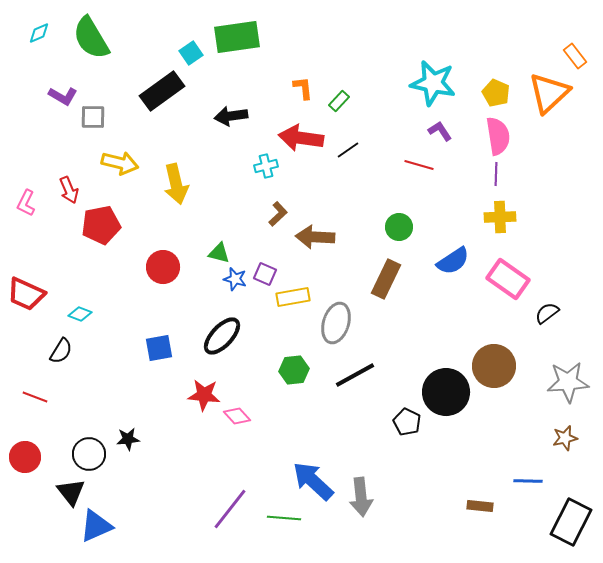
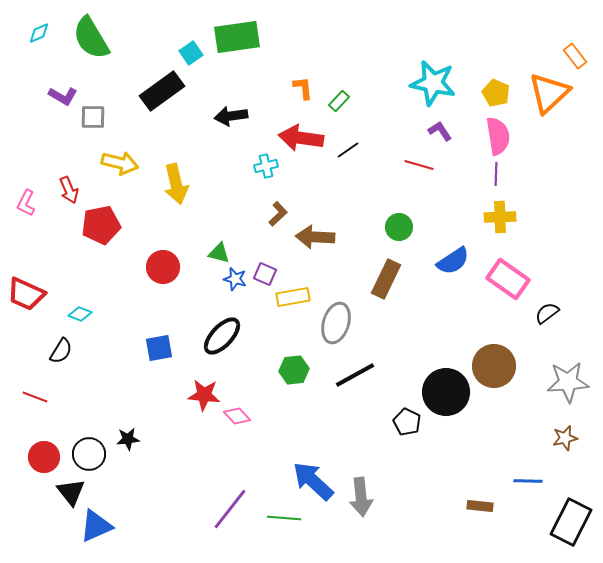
red circle at (25, 457): moved 19 px right
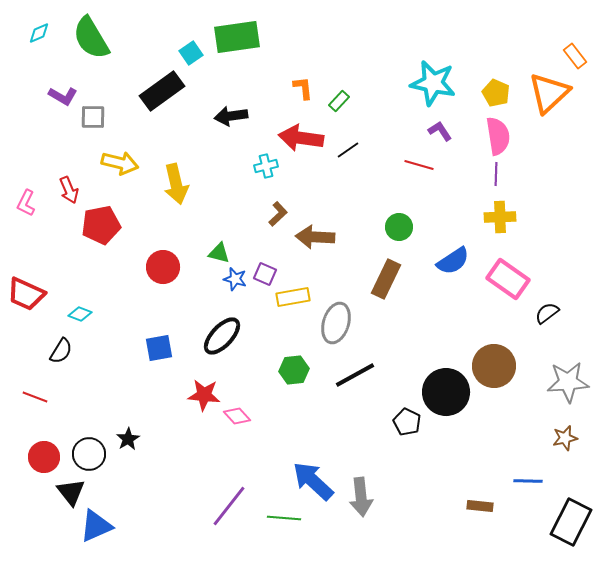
black star at (128, 439): rotated 25 degrees counterclockwise
purple line at (230, 509): moved 1 px left, 3 px up
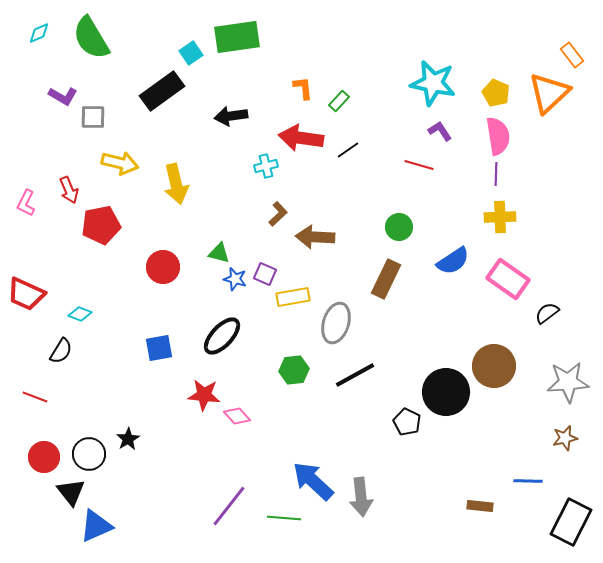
orange rectangle at (575, 56): moved 3 px left, 1 px up
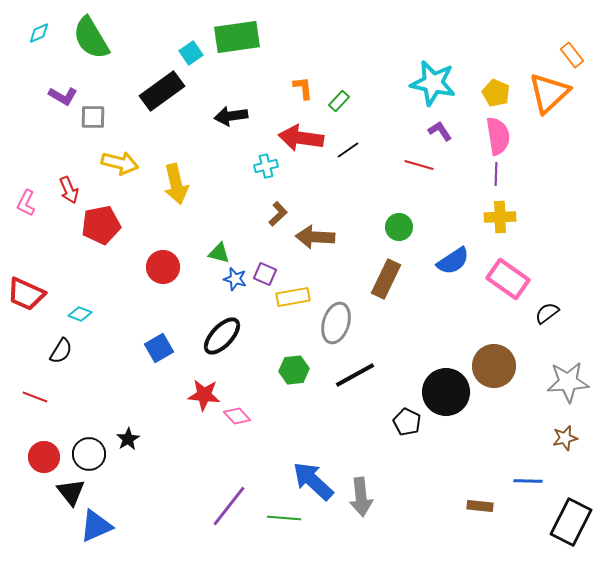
blue square at (159, 348): rotated 20 degrees counterclockwise
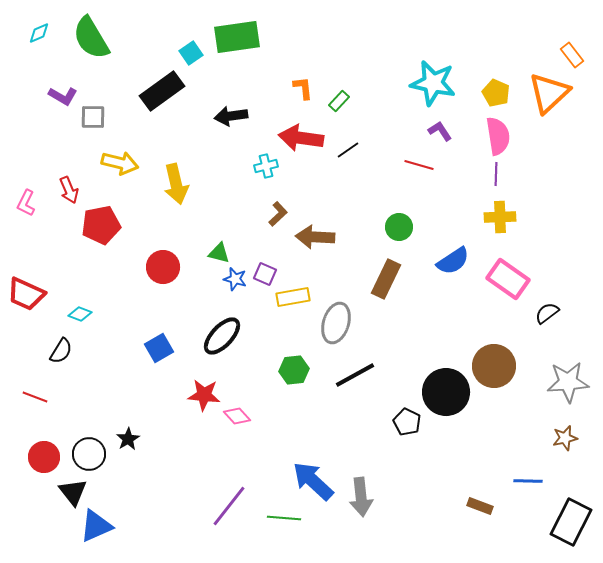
black triangle at (71, 492): moved 2 px right
brown rectangle at (480, 506): rotated 15 degrees clockwise
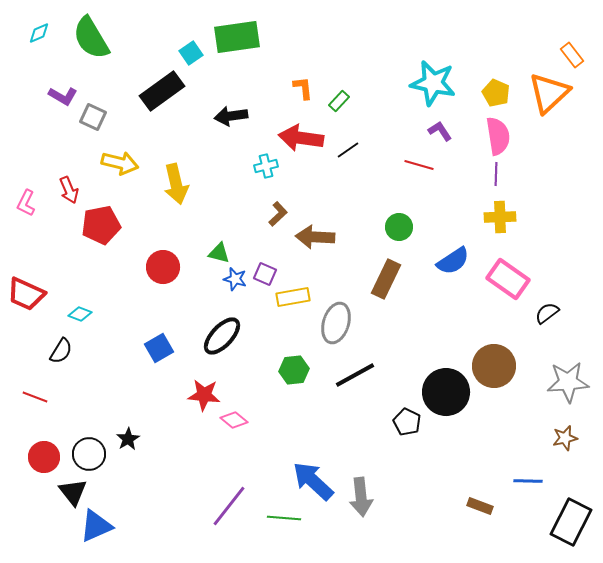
gray square at (93, 117): rotated 24 degrees clockwise
pink diamond at (237, 416): moved 3 px left, 4 px down; rotated 8 degrees counterclockwise
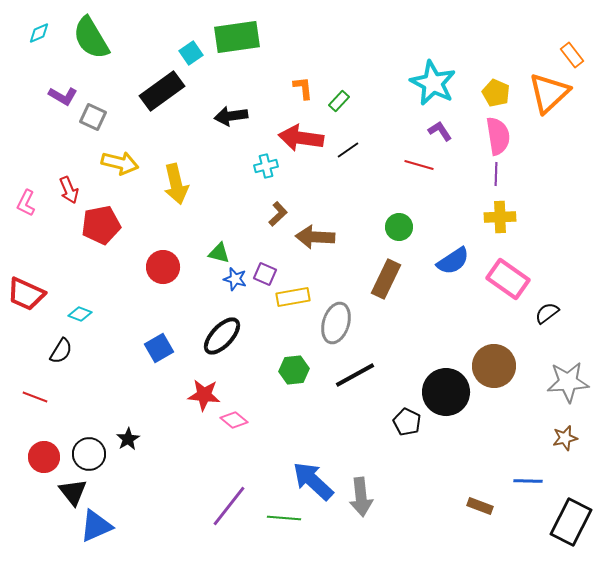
cyan star at (433, 83): rotated 15 degrees clockwise
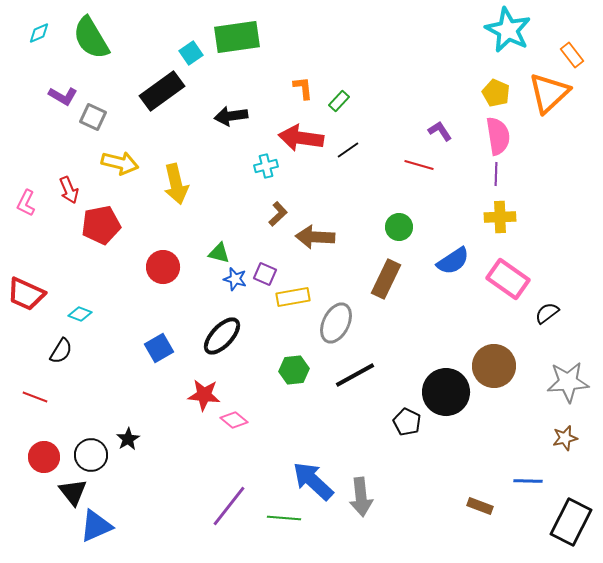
cyan star at (433, 83): moved 75 px right, 53 px up
gray ellipse at (336, 323): rotated 9 degrees clockwise
black circle at (89, 454): moved 2 px right, 1 px down
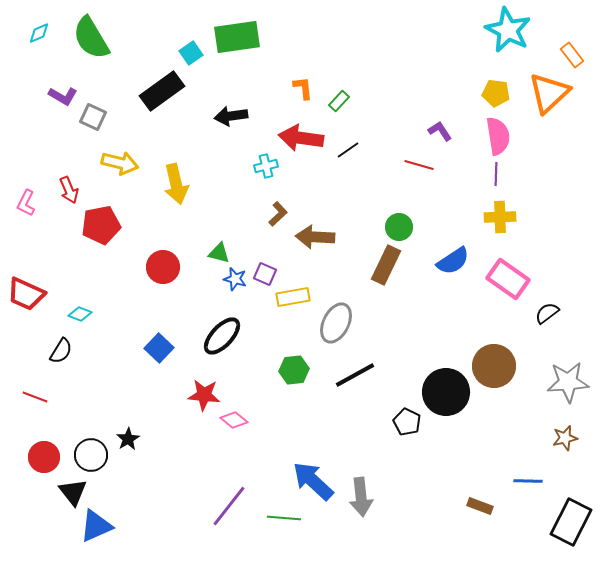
yellow pentagon at (496, 93): rotated 16 degrees counterclockwise
brown rectangle at (386, 279): moved 14 px up
blue square at (159, 348): rotated 16 degrees counterclockwise
